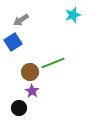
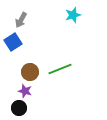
gray arrow: rotated 28 degrees counterclockwise
green line: moved 7 px right, 6 px down
purple star: moved 7 px left; rotated 16 degrees counterclockwise
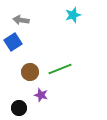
gray arrow: rotated 70 degrees clockwise
purple star: moved 16 px right, 4 px down
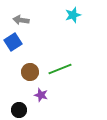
black circle: moved 2 px down
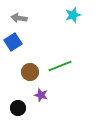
gray arrow: moved 2 px left, 2 px up
green line: moved 3 px up
black circle: moved 1 px left, 2 px up
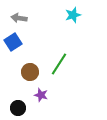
green line: moved 1 px left, 2 px up; rotated 35 degrees counterclockwise
